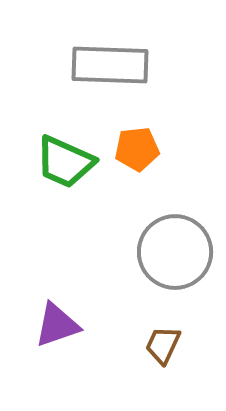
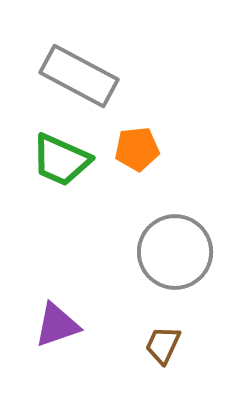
gray rectangle: moved 31 px left, 11 px down; rotated 26 degrees clockwise
green trapezoid: moved 4 px left, 2 px up
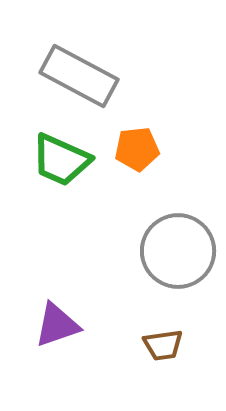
gray circle: moved 3 px right, 1 px up
brown trapezoid: rotated 123 degrees counterclockwise
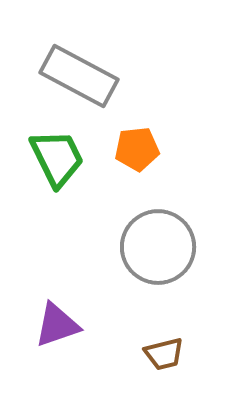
green trapezoid: moved 4 px left, 2 px up; rotated 140 degrees counterclockwise
gray circle: moved 20 px left, 4 px up
brown trapezoid: moved 1 px right, 9 px down; rotated 6 degrees counterclockwise
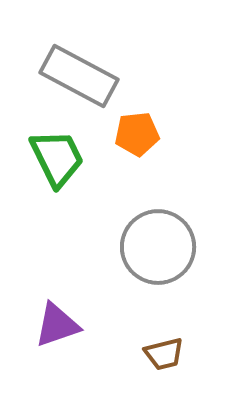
orange pentagon: moved 15 px up
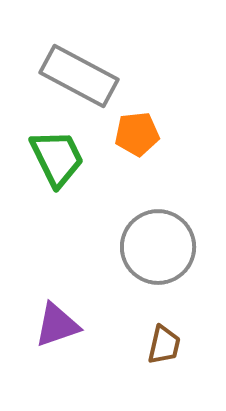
brown trapezoid: moved 9 px up; rotated 63 degrees counterclockwise
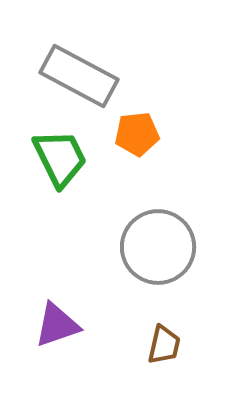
green trapezoid: moved 3 px right
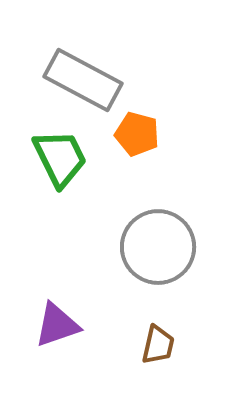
gray rectangle: moved 4 px right, 4 px down
orange pentagon: rotated 21 degrees clockwise
brown trapezoid: moved 6 px left
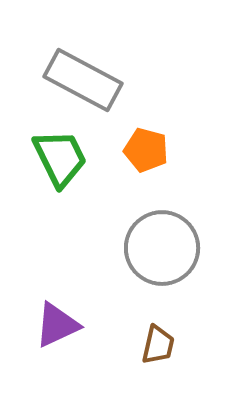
orange pentagon: moved 9 px right, 16 px down
gray circle: moved 4 px right, 1 px down
purple triangle: rotated 6 degrees counterclockwise
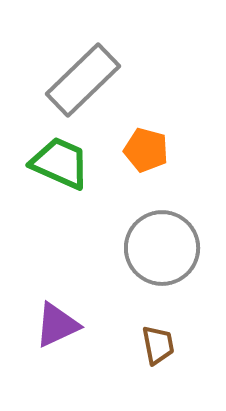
gray rectangle: rotated 72 degrees counterclockwise
green trapezoid: moved 5 px down; rotated 40 degrees counterclockwise
brown trapezoid: rotated 24 degrees counterclockwise
